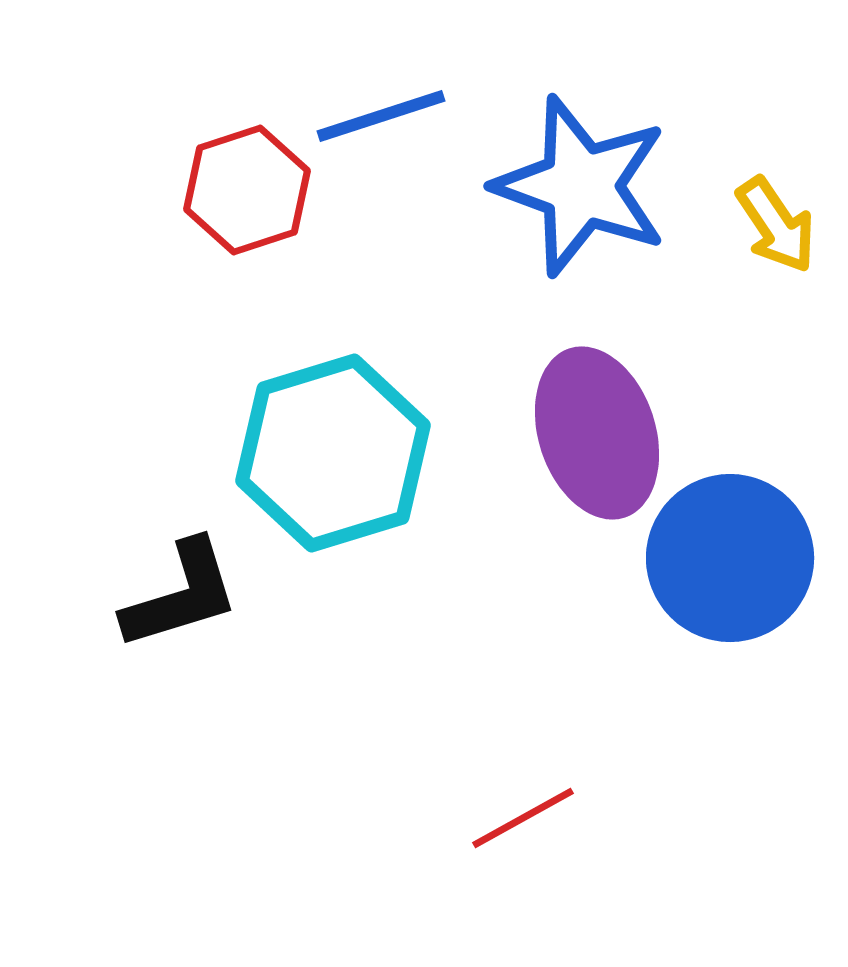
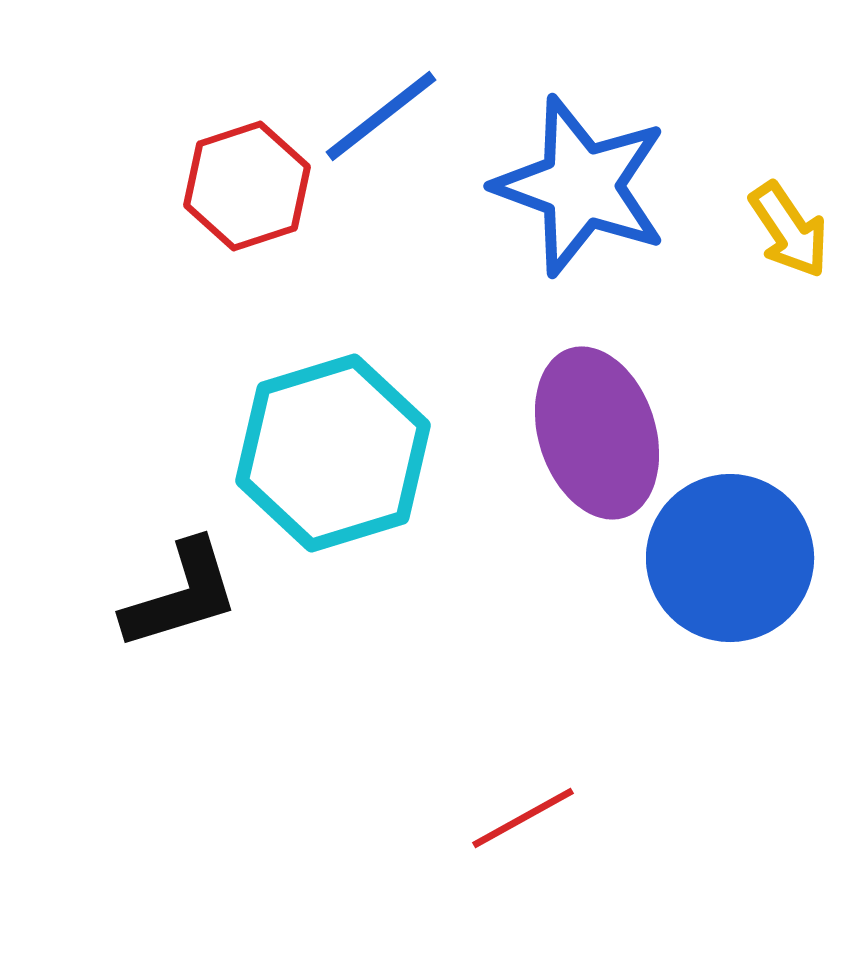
blue line: rotated 20 degrees counterclockwise
red hexagon: moved 4 px up
yellow arrow: moved 13 px right, 5 px down
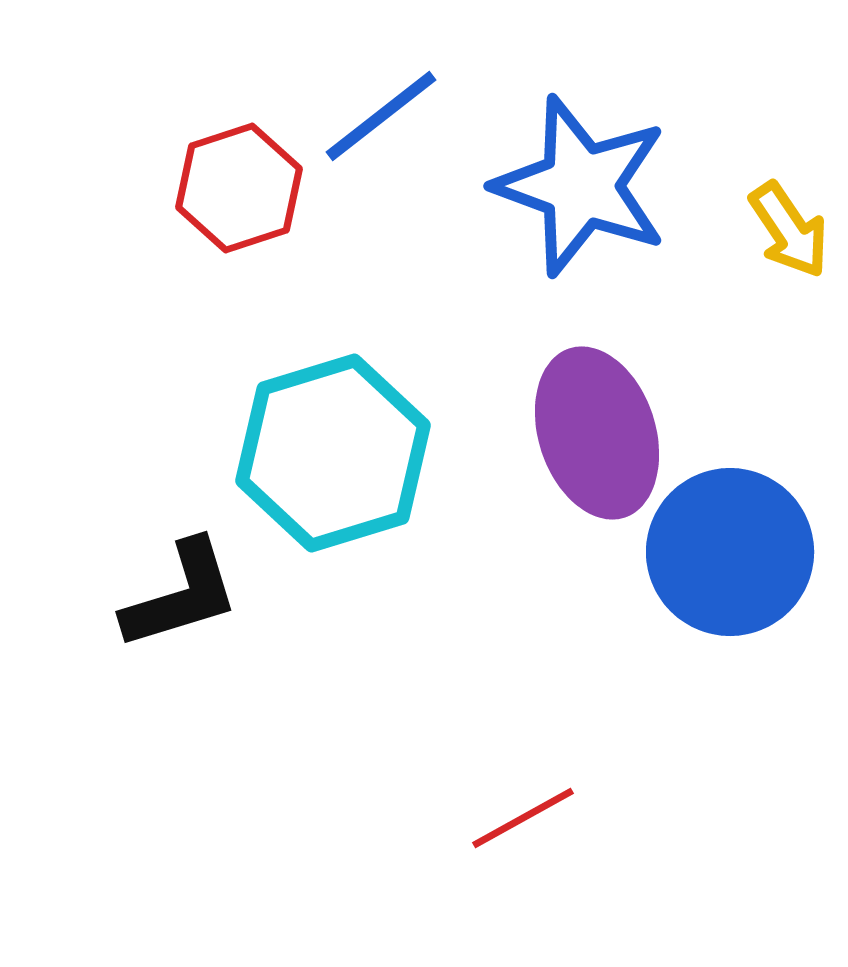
red hexagon: moved 8 px left, 2 px down
blue circle: moved 6 px up
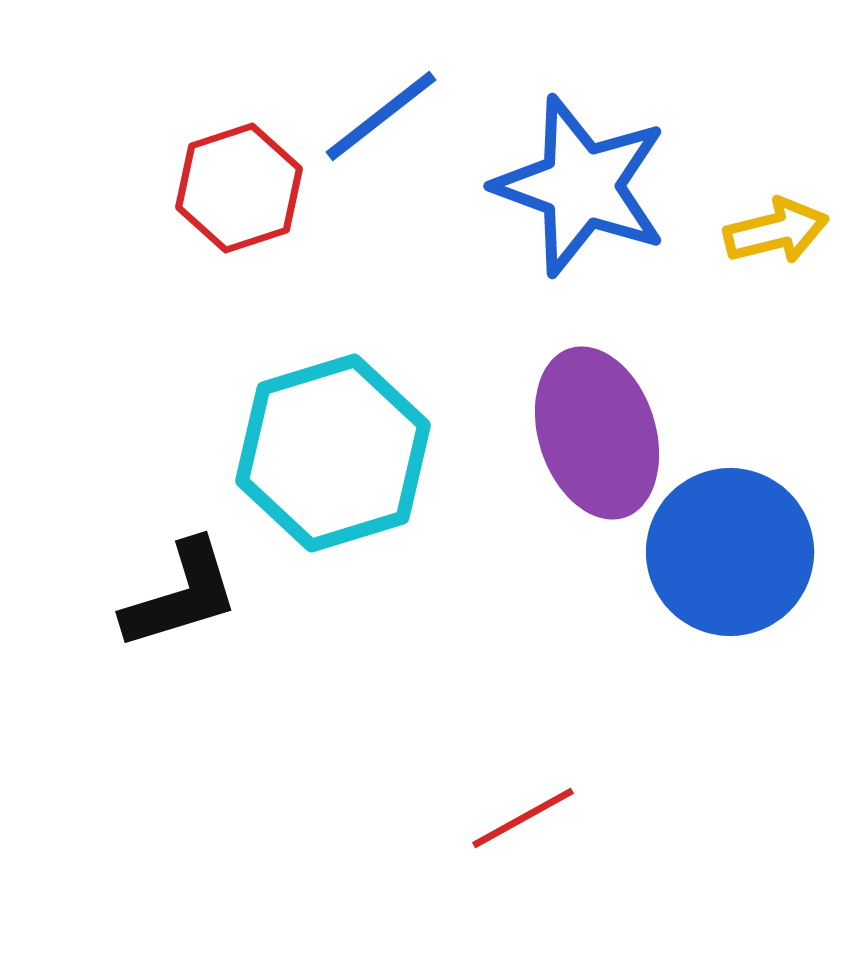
yellow arrow: moved 13 px left, 1 px down; rotated 70 degrees counterclockwise
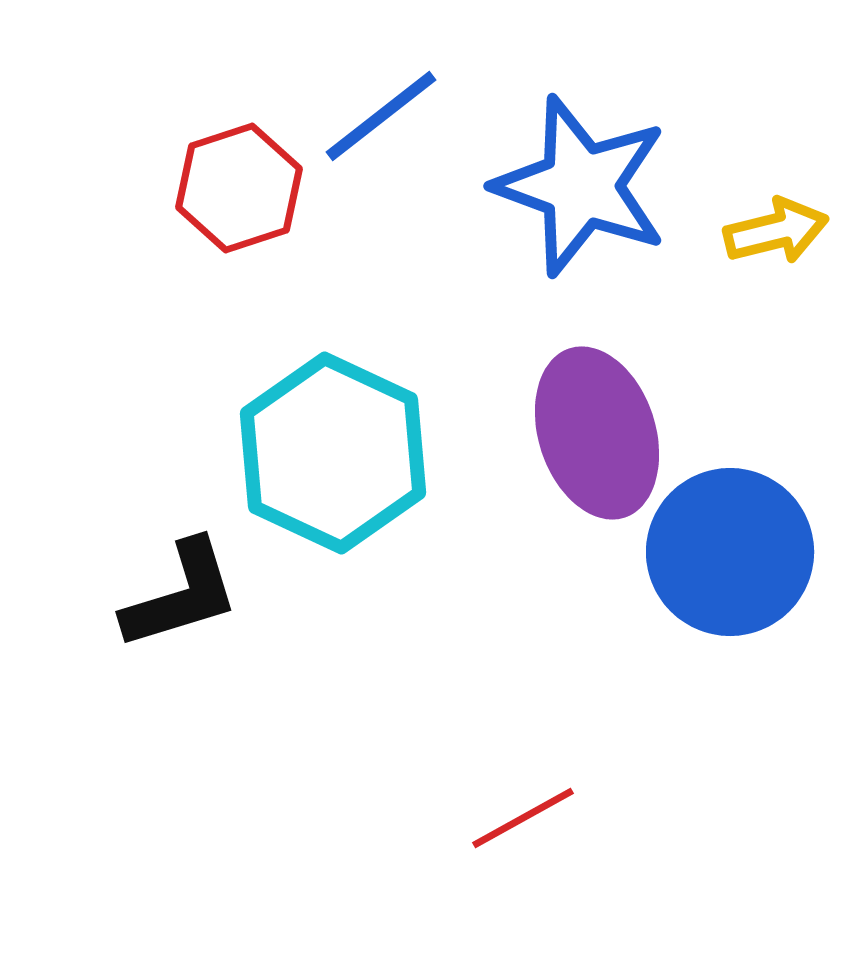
cyan hexagon: rotated 18 degrees counterclockwise
